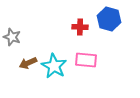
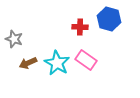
gray star: moved 2 px right, 2 px down
pink rectangle: rotated 30 degrees clockwise
cyan star: moved 3 px right, 3 px up
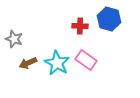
red cross: moved 1 px up
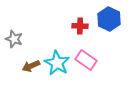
blue hexagon: rotated 10 degrees clockwise
brown arrow: moved 3 px right, 3 px down
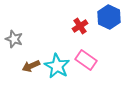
blue hexagon: moved 2 px up
red cross: rotated 35 degrees counterclockwise
cyan star: moved 3 px down
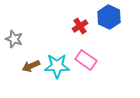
cyan star: rotated 30 degrees counterclockwise
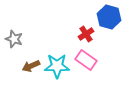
blue hexagon: rotated 10 degrees counterclockwise
red cross: moved 6 px right, 8 px down
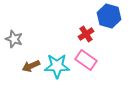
blue hexagon: moved 1 px up
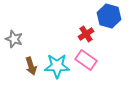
brown arrow: rotated 84 degrees counterclockwise
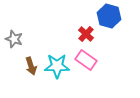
red cross: rotated 14 degrees counterclockwise
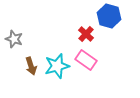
cyan star: rotated 15 degrees counterclockwise
